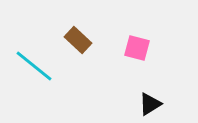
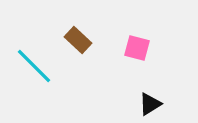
cyan line: rotated 6 degrees clockwise
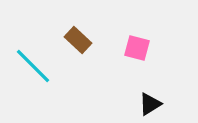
cyan line: moved 1 px left
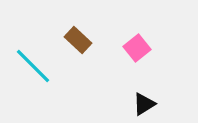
pink square: rotated 36 degrees clockwise
black triangle: moved 6 px left
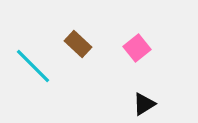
brown rectangle: moved 4 px down
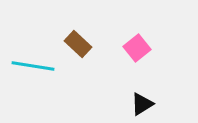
cyan line: rotated 36 degrees counterclockwise
black triangle: moved 2 px left
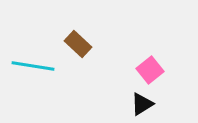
pink square: moved 13 px right, 22 px down
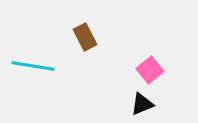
brown rectangle: moved 7 px right, 7 px up; rotated 20 degrees clockwise
black triangle: rotated 10 degrees clockwise
